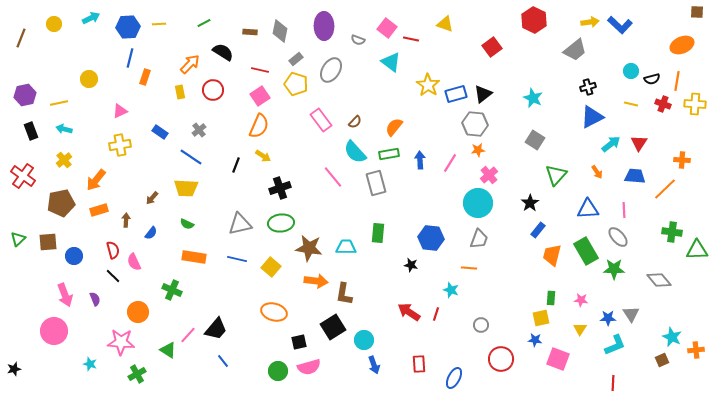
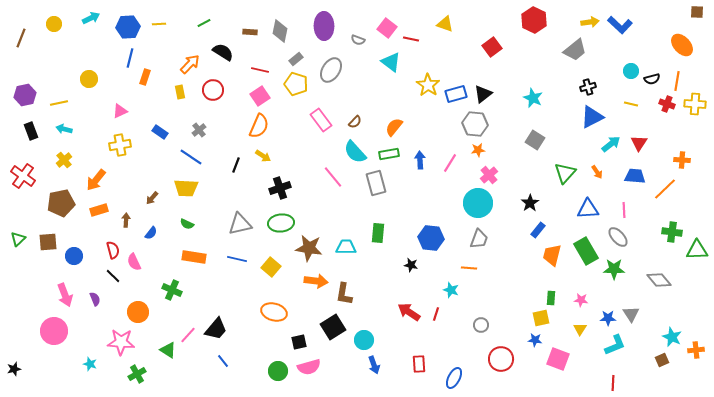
orange ellipse at (682, 45): rotated 70 degrees clockwise
red cross at (663, 104): moved 4 px right
green triangle at (556, 175): moved 9 px right, 2 px up
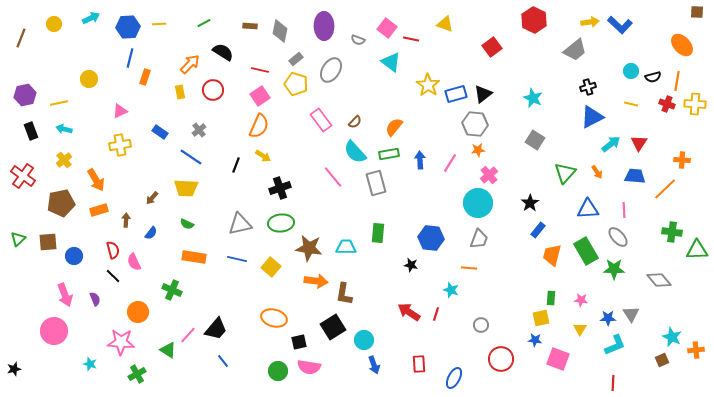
brown rectangle at (250, 32): moved 6 px up
black semicircle at (652, 79): moved 1 px right, 2 px up
orange arrow at (96, 180): rotated 70 degrees counterclockwise
orange ellipse at (274, 312): moved 6 px down
pink semicircle at (309, 367): rotated 25 degrees clockwise
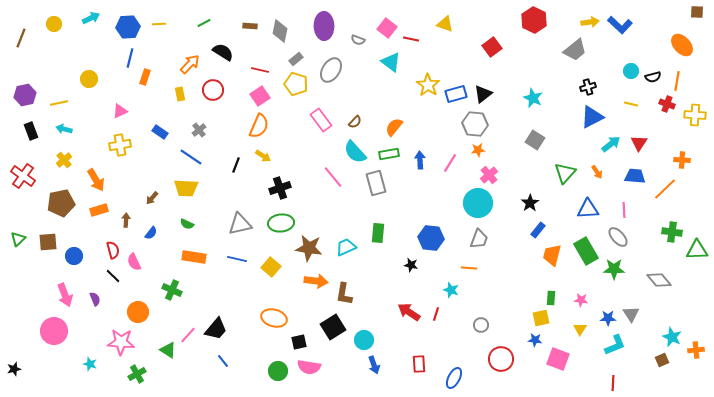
yellow rectangle at (180, 92): moved 2 px down
yellow cross at (695, 104): moved 11 px down
cyan trapezoid at (346, 247): rotated 25 degrees counterclockwise
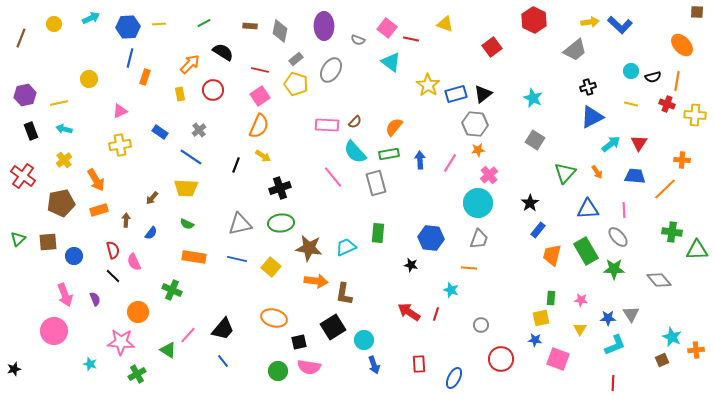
pink rectangle at (321, 120): moved 6 px right, 5 px down; rotated 50 degrees counterclockwise
black trapezoid at (216, 329): moved 7 px right
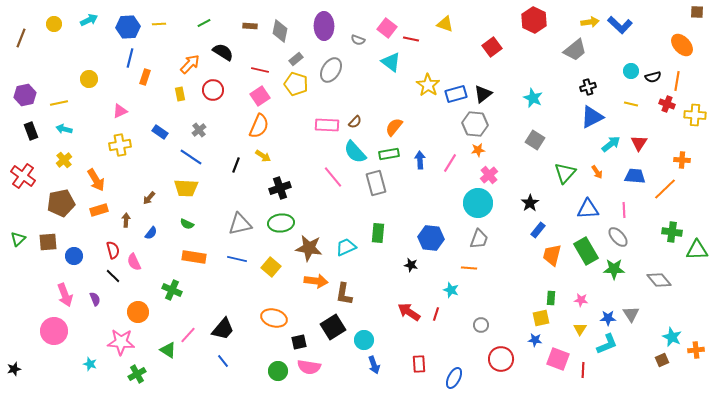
cyan arrow at (91, 18): moved 2 px left, 2 px down
brown arrow at (152, 198): moved 3 px left
cyan L-shape at (615, 345): moved 8 px left, 1 px up
red line at (613, 383): moved 30 px left, 13 px up
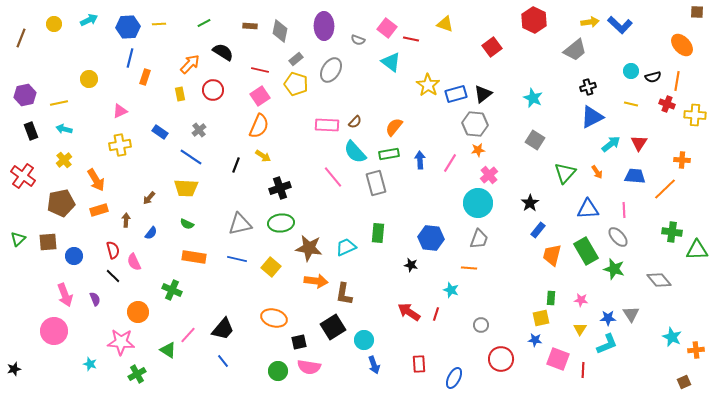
green star at (614, 269): rotated 15 degrees clockwise
brown square at (662, 360): moved 22 px right, 22 px down
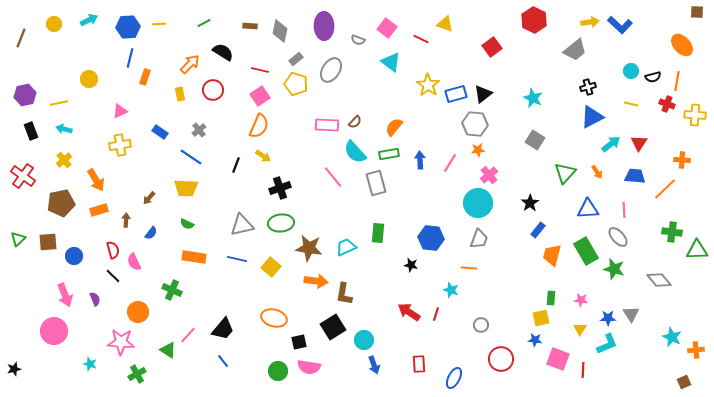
red line at (411, 39): moved 10 px right; rotated 14 degrees clockwise
gray triangle at (240, 224): moved 2 px right, 1 px down
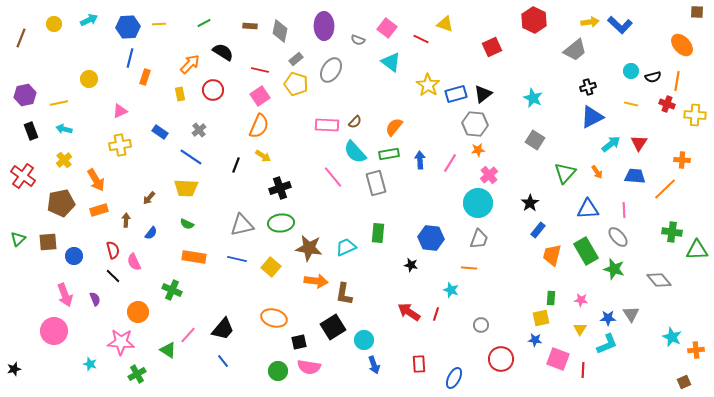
red square at (492, 47): rotated 12 degrees clockwise
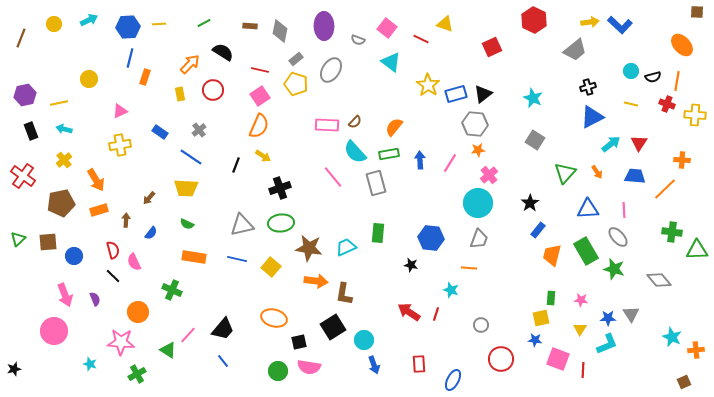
blue ellipse at (454, 378): moved 1 px left, 2 px down
